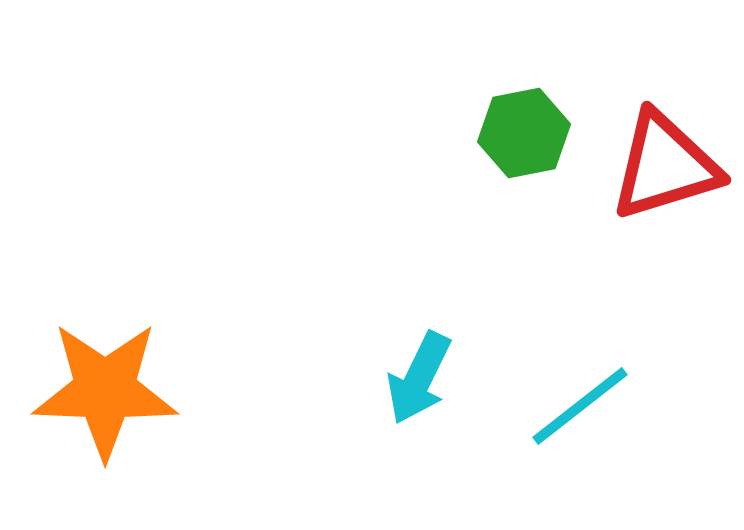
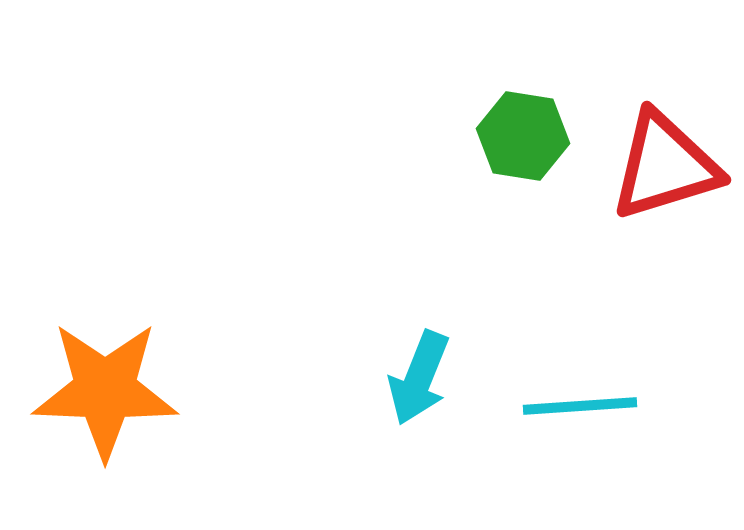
green hexagon: moved 1 px left, 3 px down; rotated 20 degrees clockwise
cyan arrow: rotated 4 degrees counterclockwise
cyan line: rotated 34 degrees clockwise
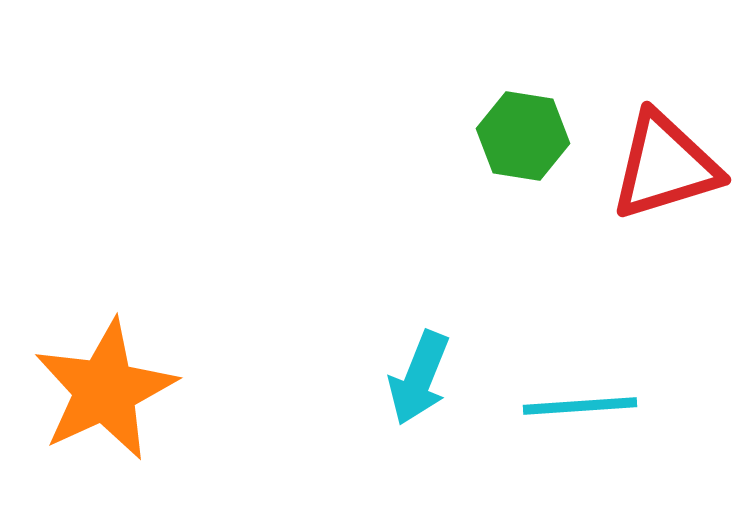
orange star: rotated 27 degrees counterclockwise
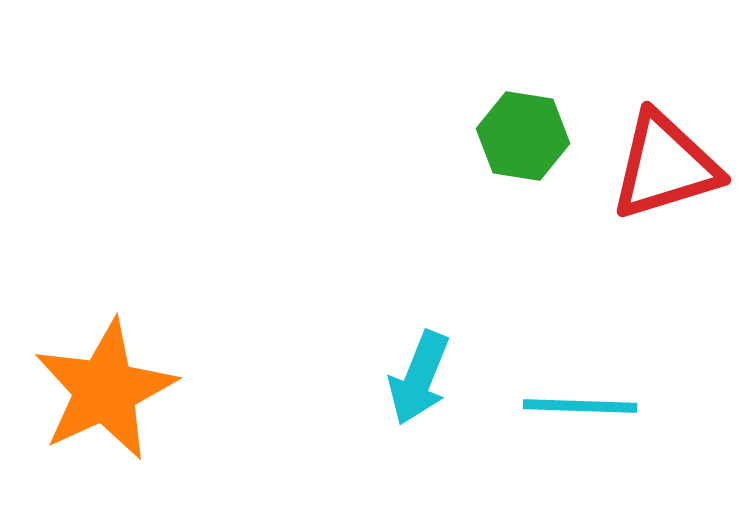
cyan line: rotated 6 degrees clockwise
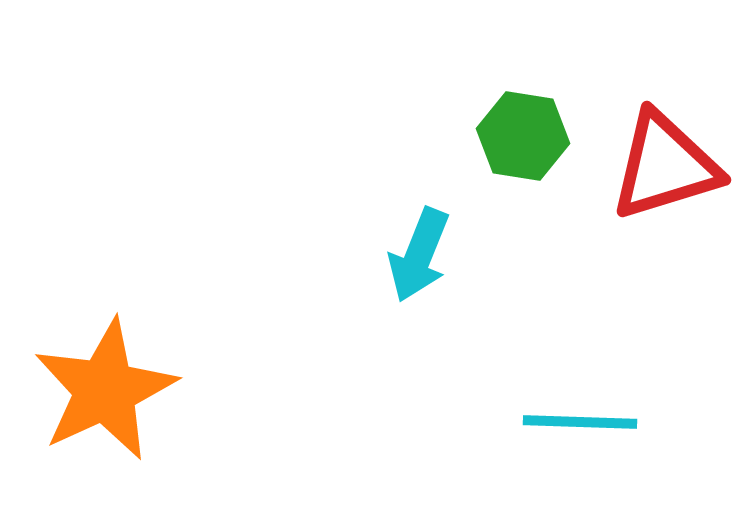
cyan arrow: moved 123 px up
cyan line: moved 16 px down
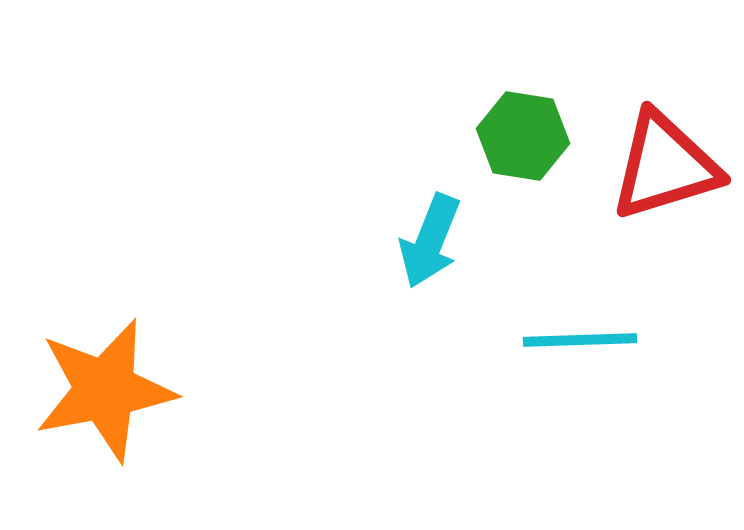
cyan arrow: moved 11 px right, 14 px up
orange star: rotated 14 degrees clockwise
cyan line: moved 82 px up; rotated 4 degrees counterclockwise
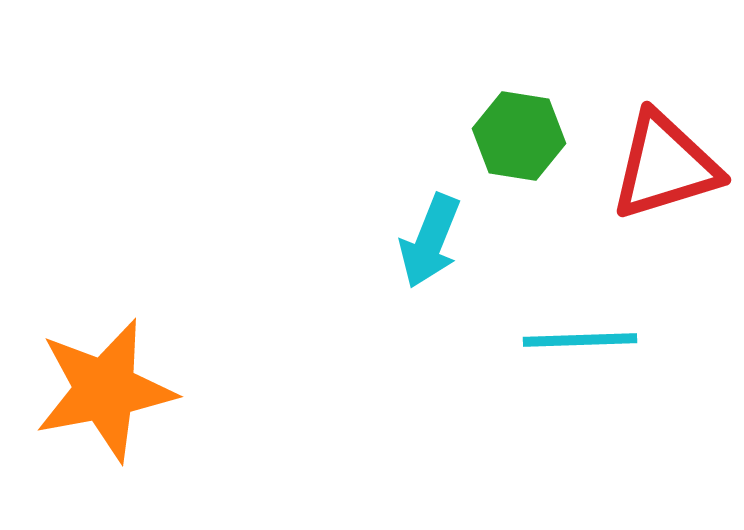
green hexagon: moved 4 px left
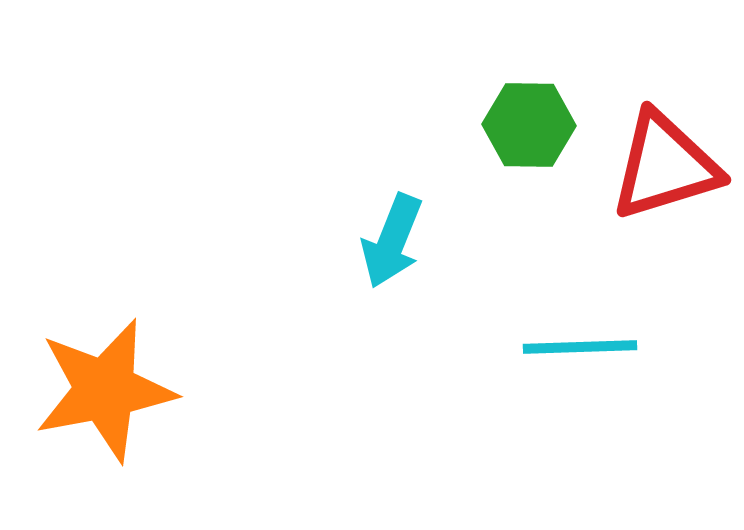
green hexagon: moved 10 px right, 11 px up; rotated 8 degrees counterclockwise
cyan arrow: moved 38 px left
cyan line: moved 7 px down
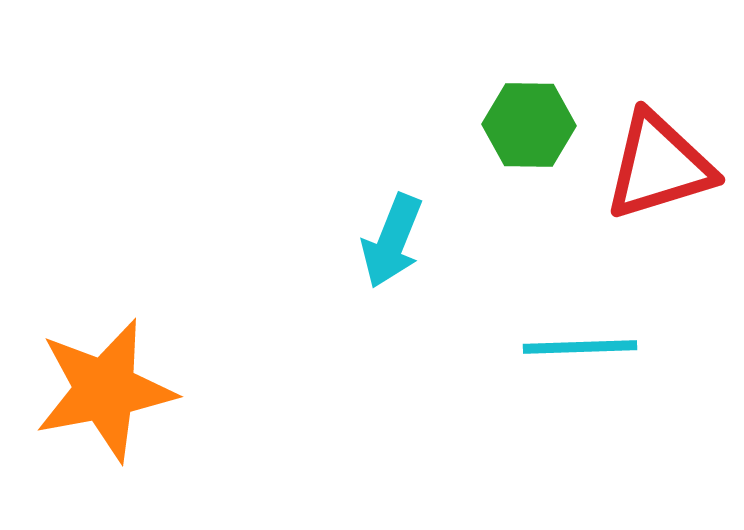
red triangle: moved 6 px left
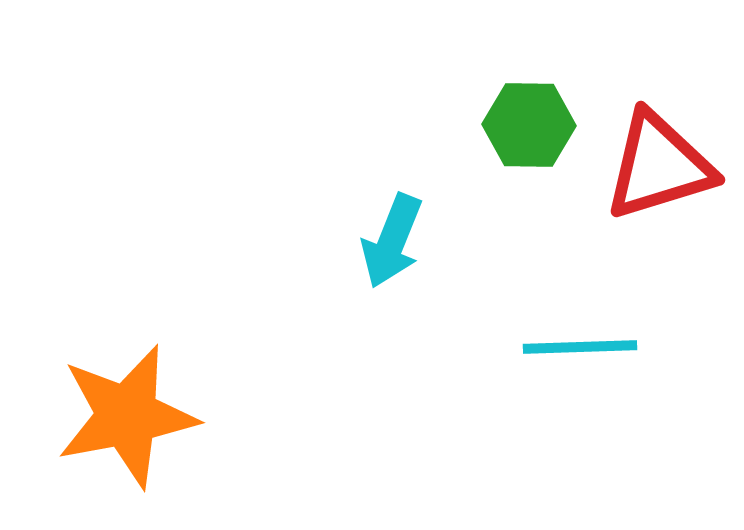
orange star: moved 22 px right, 26 px down
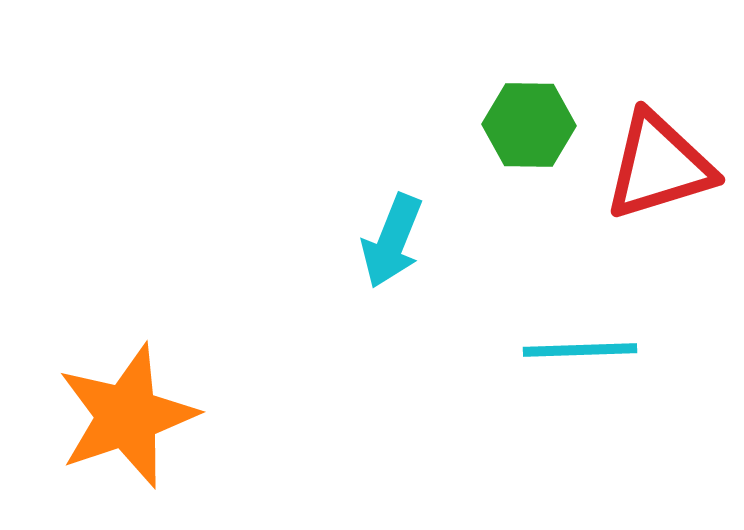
cyan line: moved 3 px down
orange star: rotated 8 degrees counterclockwise
